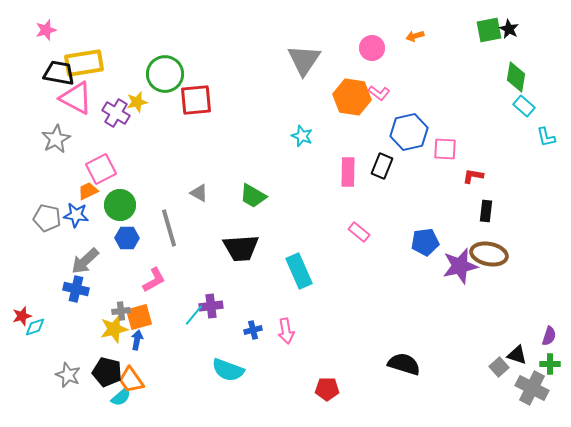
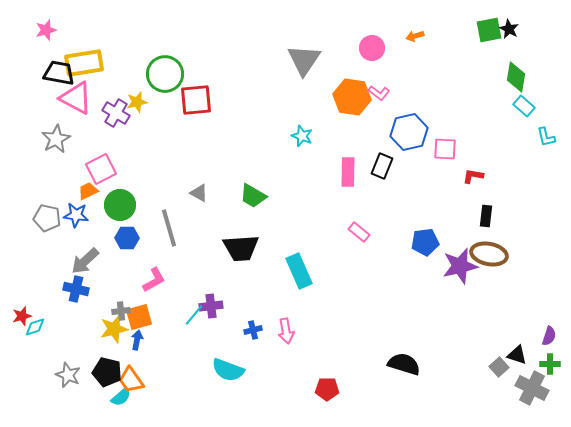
black rectangle at (486, 211): moved 5 px down
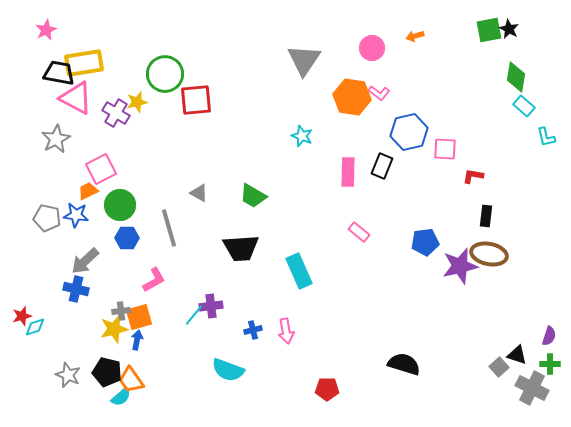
pink star at (46, 30): rotated 10 degrees counterclockwise
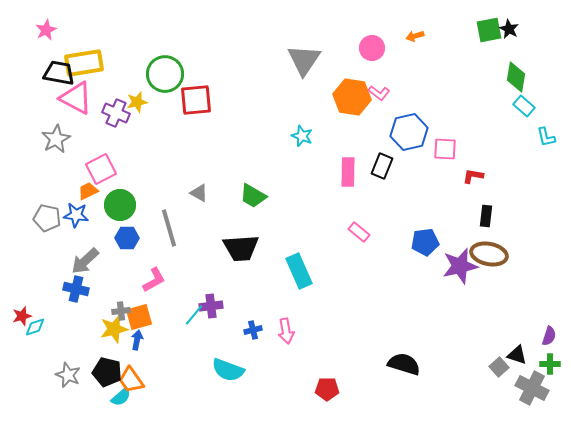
purple cross at (116, 113): rotated 8 degrees counterclockwise
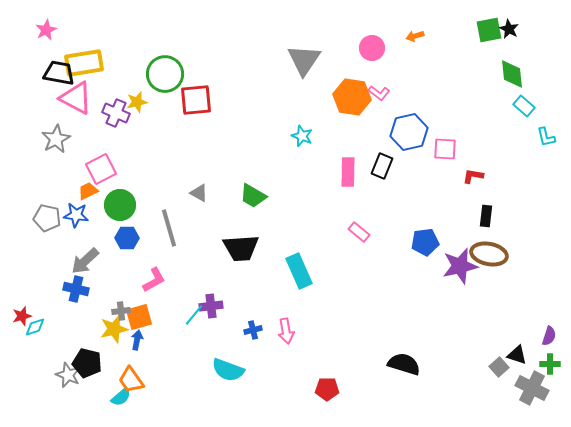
green diamond at (516, 77): moved 4 px left, 3 px up; rotated 16 degrees counterclockwise
black pentagon at (107, 372): moved 20 px left, 9 px up
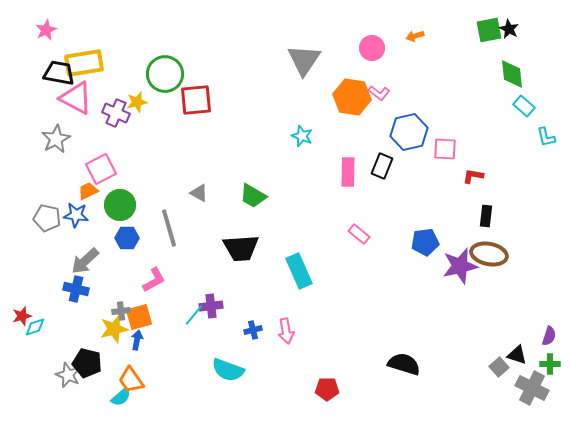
pink rectangle at (359, 232): moved 2 px down
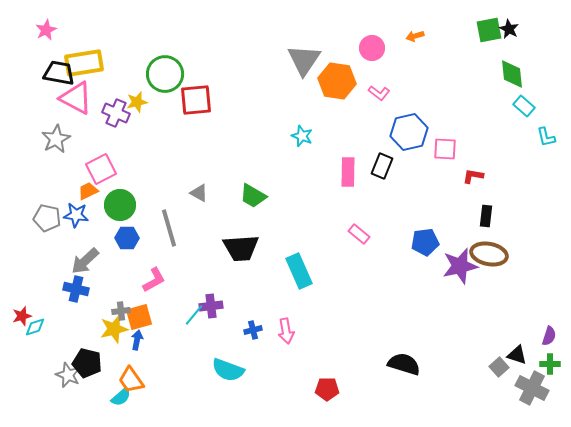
orange hexagon at (352, 97): moved 15 px left, 16 px up
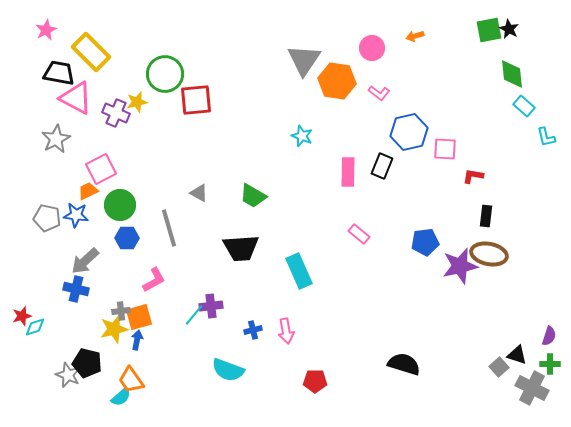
yellow rectangle at (84, 63): moved 7 px right, 11 px up; rotated 54 degrees clockwise
red pentagon at (327, 389): moved 12 px left, 8 px up
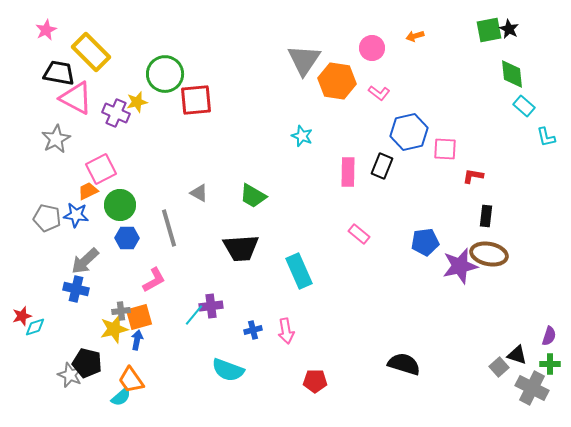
gray star at (68, 375): moved 2 px right
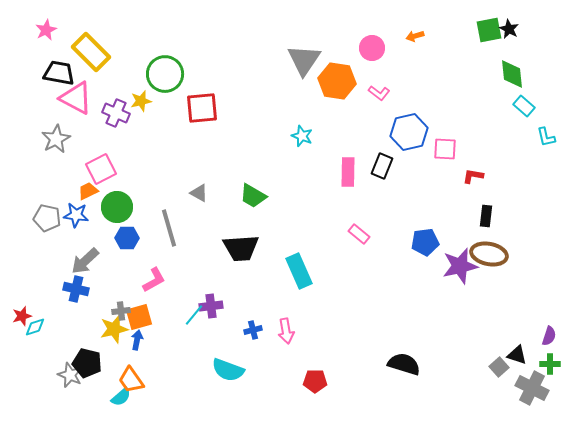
red square at (196, 100): moved 6 px right, 8 px down
yellow star at (137, 102): moved 4 px right, 1 px up
green circle at (120, 205): moved 3 px left, 2 px down
